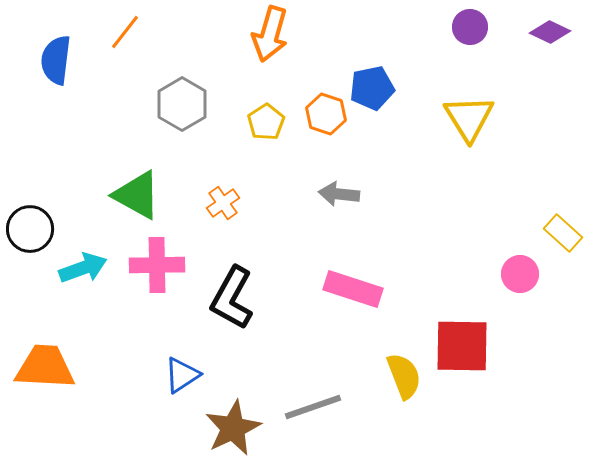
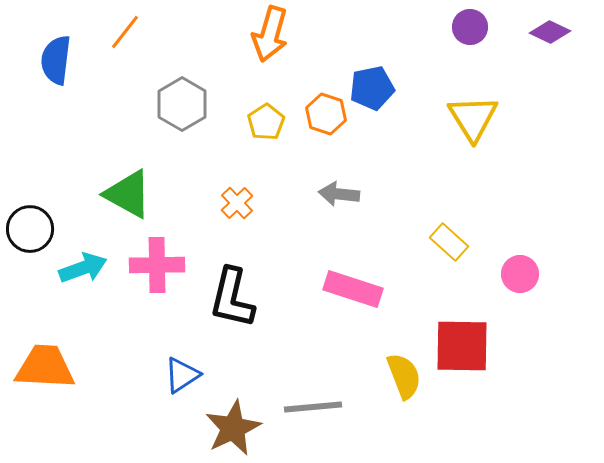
yellow triangle: moved 4 px right
green triangle: moved 9 px left, 1 px up
orange cross: moved 14 px right; rotated 8 degrees counterclockwise
yellow rectangle: moved 114 px left, 9 px down
black L-shape: rotated 16 degrees counterclockwise
gray line: rotated 14 degrees clockwise
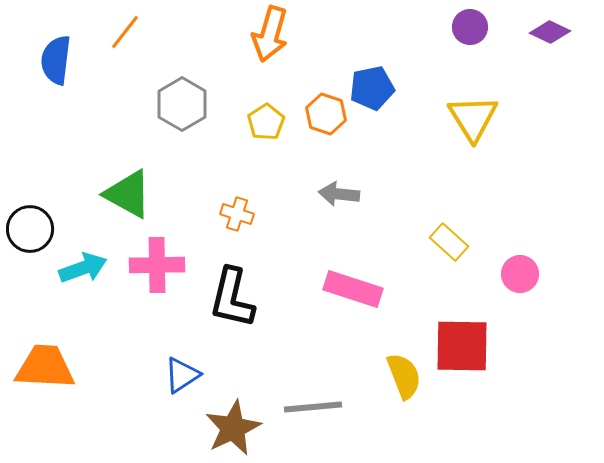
orange cross: moved 11 px down; rotated 28 degrees counterclockwise
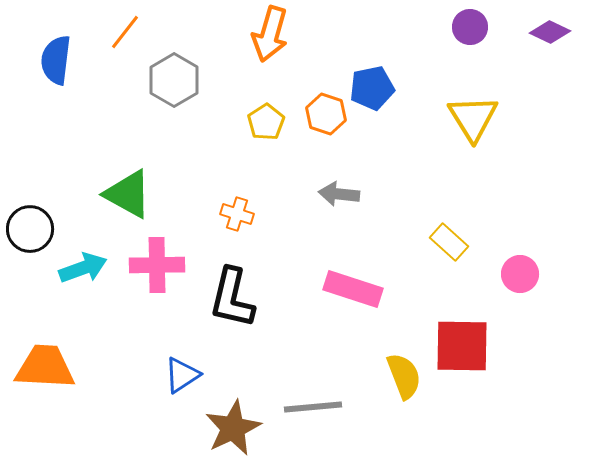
gray hexagon: moved 8 px left, 24 px up
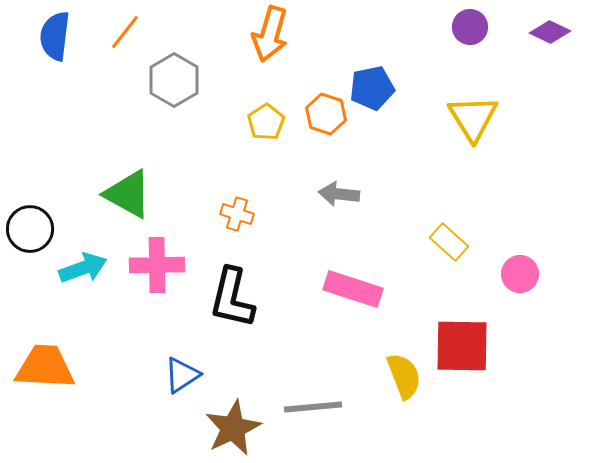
blue semicircle: moved 1 px left, 24 px up
